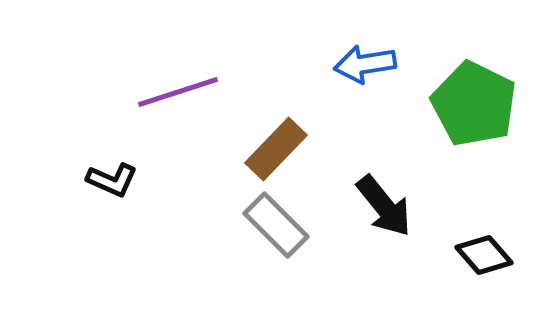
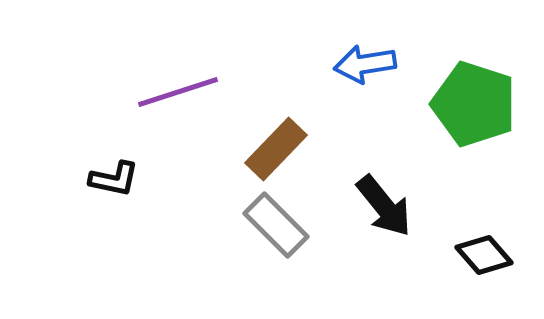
green pentagon: rotated 8 degrees counterclockwise
black L-shape: moved 2 px right, 1 px up; rotated 12 degrees counterclockwise
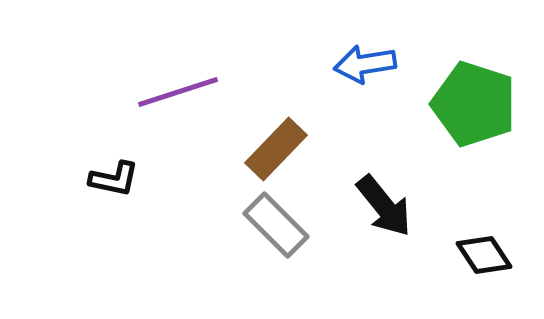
black diamond: rotated 8 degrees clockwise
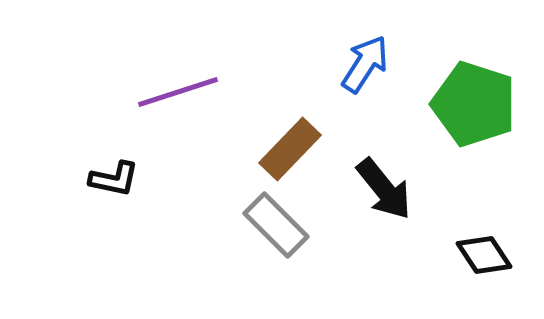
blue arrow: rotated 132 degrees clockwise
brown rectangle: moved 14 px right
black arrow: moved 17 px up
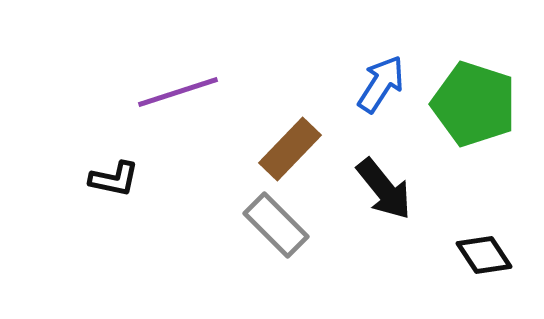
blue arrow: moved 16 px right, 20 px down
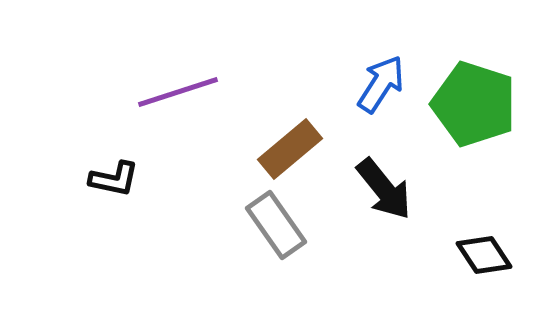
brown rectangle: rotated 6 degrees clockwise
gray rectangle: rotated 10 degrees clockwise
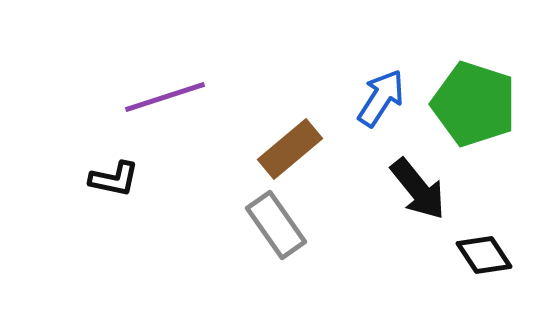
blue arrow: moved 14 px down
purple line: moved 13 px left, 5 px down
black arrow: moved 34 px right
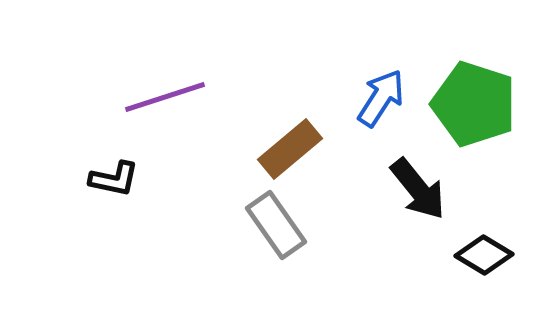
black diamond: rotated 26 degrees counterclockwise
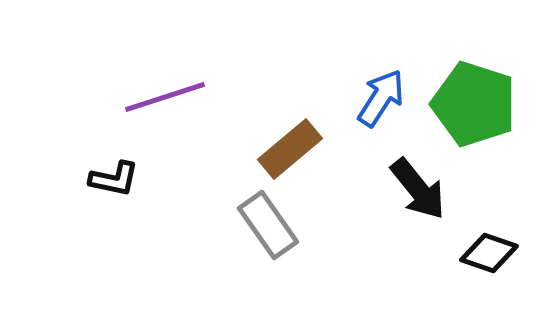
gray rectangle: moved 8 px left
black diamond: moved 5 px right, 2 px up; rotated 12 degrees counterclockwise
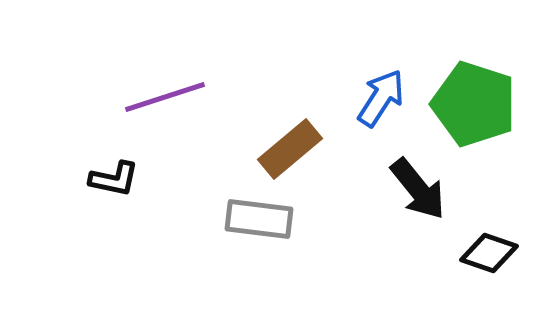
gray rectangle: moved 9 px left, 6 px up; rotated 48 degrees counterclockwise
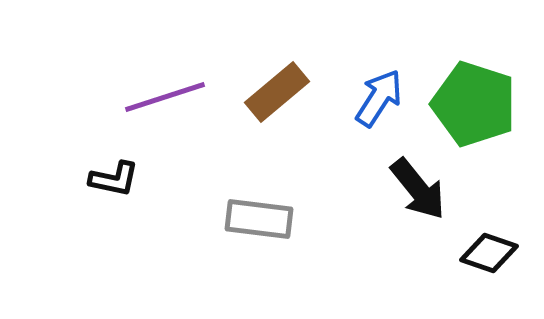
blue arrow: moved 2 px left
brown rectangle: moved 13 px left, 57 px up
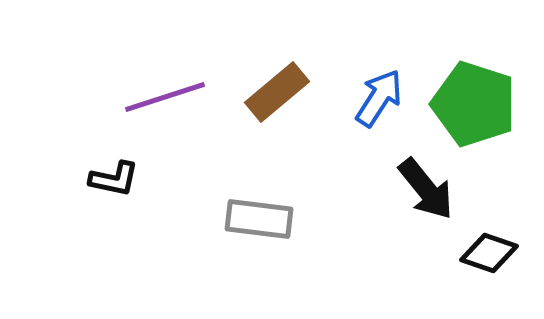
black arrow: moved 8 px right
